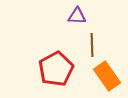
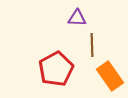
purple triangle: moved 2 px down
orange rectangle: moved 3 px right
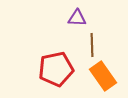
red pentagon: rotated 16 degrees clockwise
orange rectangle: moved 7 px left
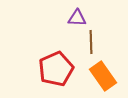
brown line: moved 1 px left, 3 px up
red pentagon: rotated 12 degrees counterclockwise
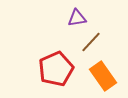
purple triangle: rotated 12 degrees counterclockwise
brown line: rotated 45 degrees clockwise
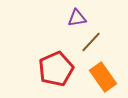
orange rectangle: moved 1 px down
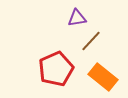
brown line: moved 1 px up
orange rectangle: rotated 16 degrees counterclockwise
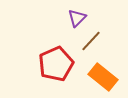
purple triangle: rotated 36 degrees counterclockwise
red pentagon: moved 5 px up
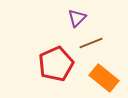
brown line: moved 2 px down; rotated 25 degrees clockwise
orange rectangle: moved 1 px right, 1 px down
